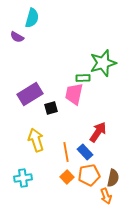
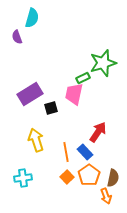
purple semicircle: rotated 40 degrees clockwise
green rectangle: rotated 24 degrees counterclockwise
orange pentagon: rotated 25 degrees counterclockwise
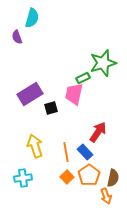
yellow arrow: moved 1 px left, 6 px down
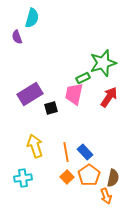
red arrow: moved 11 px right, 35 px up
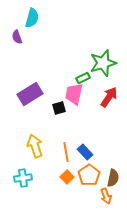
black square: moved 8 px right
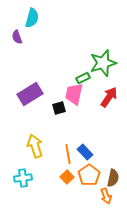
orange line: moved 2 px right, 2 px down
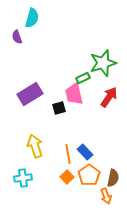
pink trapezoid: rotated 25 degrees counterclockwise
